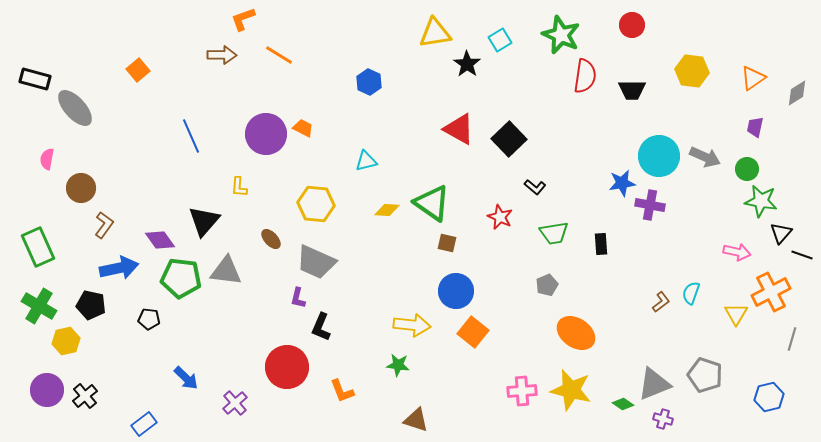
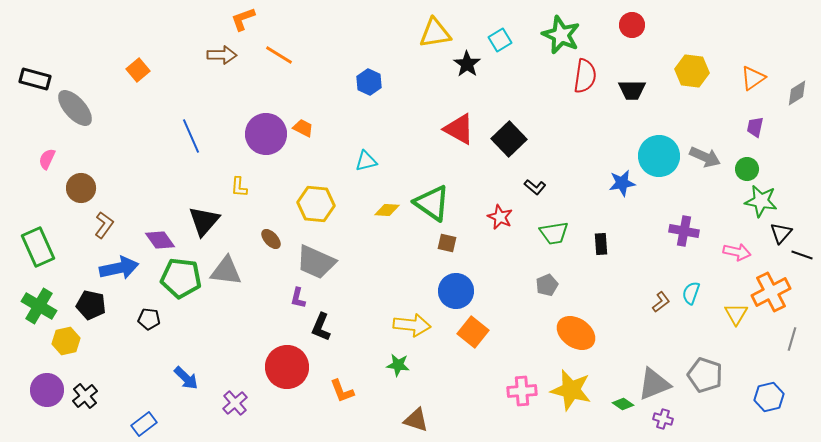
pink semicircle at (47, 159): rotated 15 degrees clockwise
purple cross at (650, 205): moved 34 px right, 26 px down
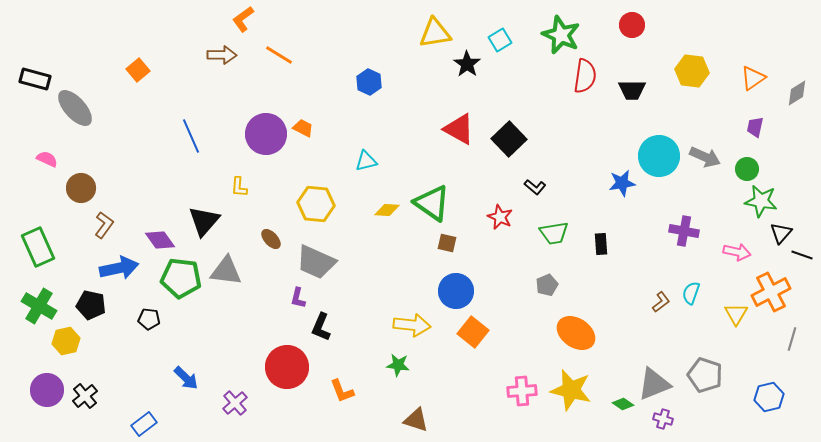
orange L-shape at (243, 19): rotated 16 degrees counterclockwise
pink semicircle at (47, 159): rotated 90 degrees clockwise
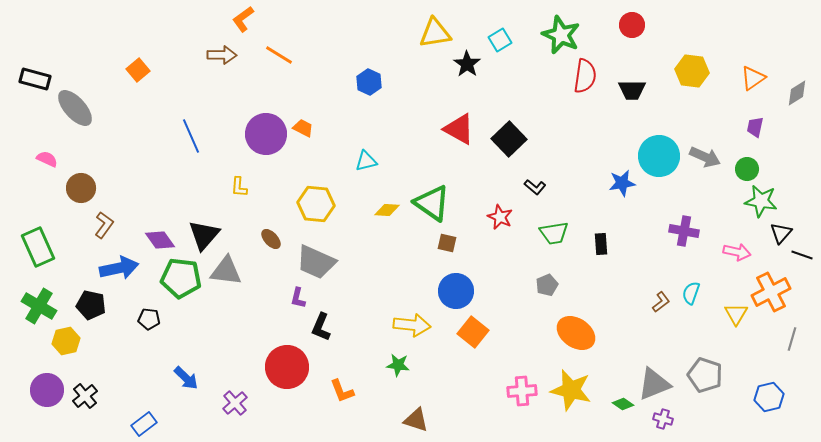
black triangle at (204, 221): moved 14 px down
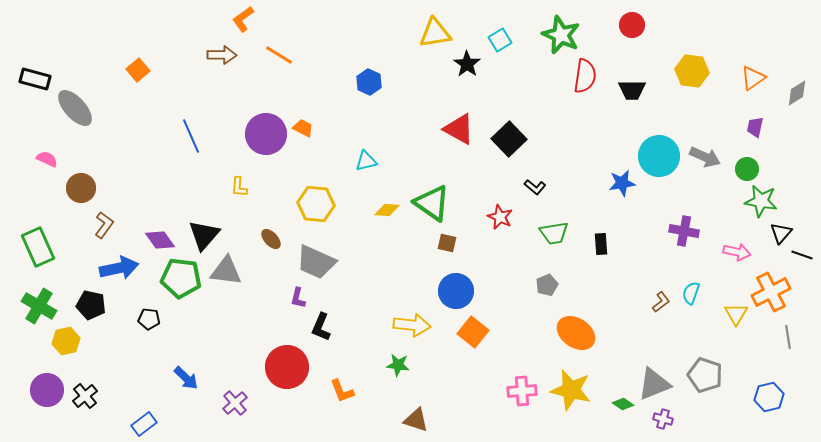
gray line at (792, 339): moved 4 px left, 2 px up; rotated 25 degrees counterclockwise
